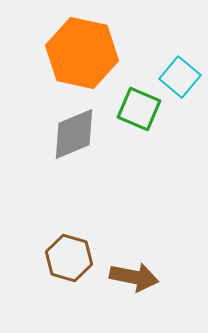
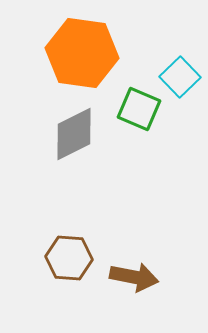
orange hexagon: rotated 4 degrees counterclockwise
cyan square: rotated 6 degrees clockwise
gray diamond: rotated 4 degrees counterclockwise
brown hexagon: rotated 12 degrees counterclockwise
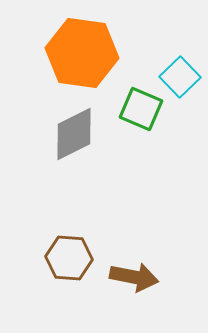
green square: moved 2 px right
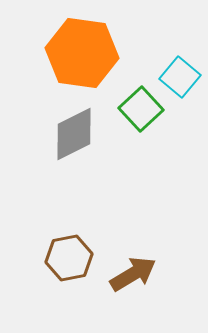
cyan square: rotated 6 degrees counterclockwise
green square: rotated 24 degrees clockwise
brown hexagon: rotated 15 degrees counterclockwise
brown arrow: moved 1 px left, 3 px up; rotated 42 degrees counterclockwise
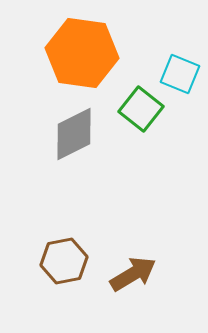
cyan square: moved 3 px up; rotated 18 degrees counterclockwise
green square: rotated 9 degrees counterclockwise
brown hexagon: moved 5 px left, 3 px down
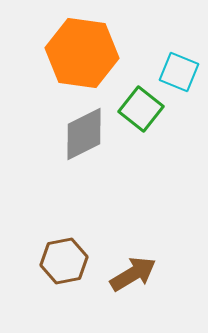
cyan square: moved 1 px left, 2 px up
gray diamond: moved 10 px right
